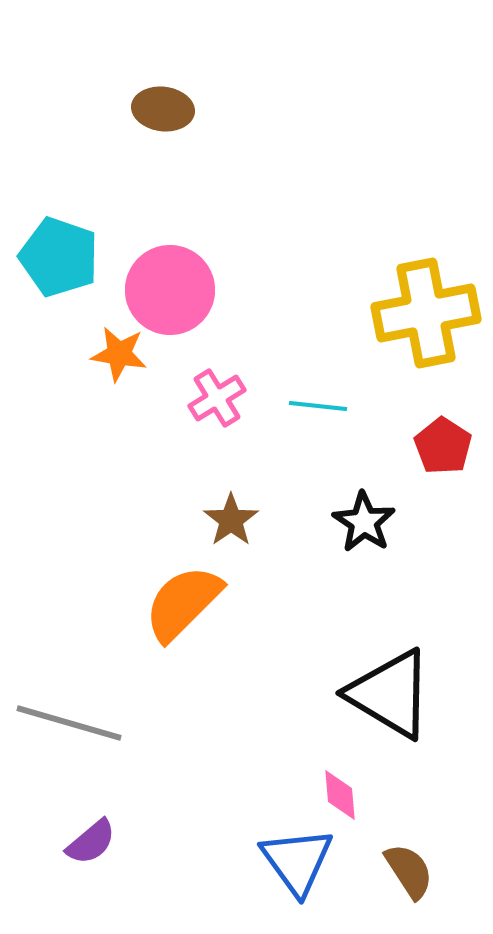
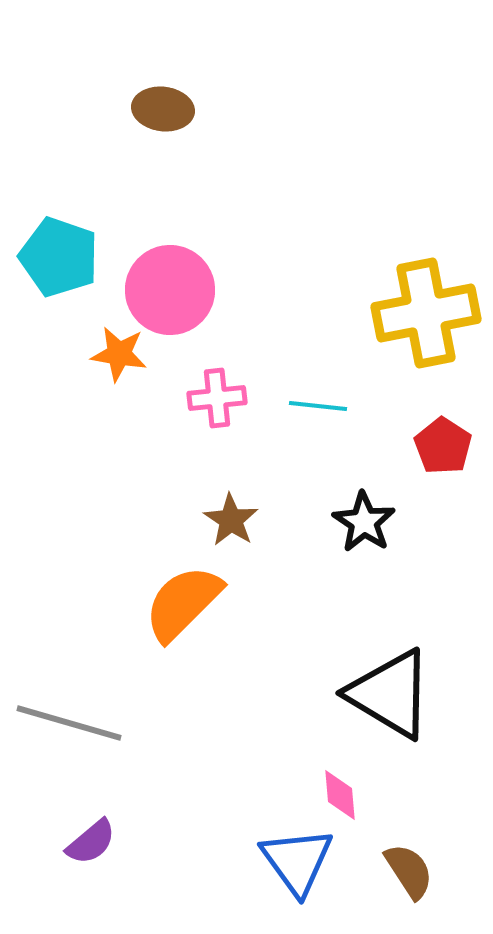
pink cross: rotated 26 degrees clockwise
brown star: rotated 4 degrees counterclockwise
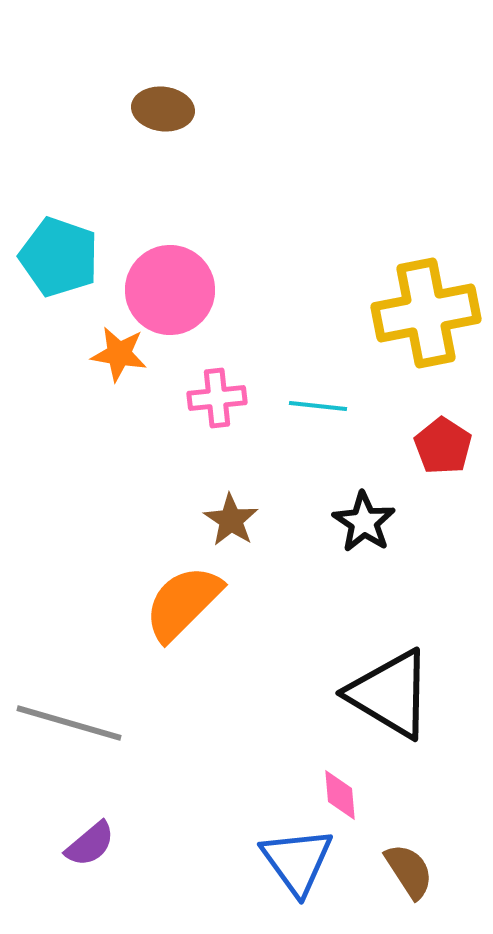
purple semicircle: moved 1 px left, 2 px down
